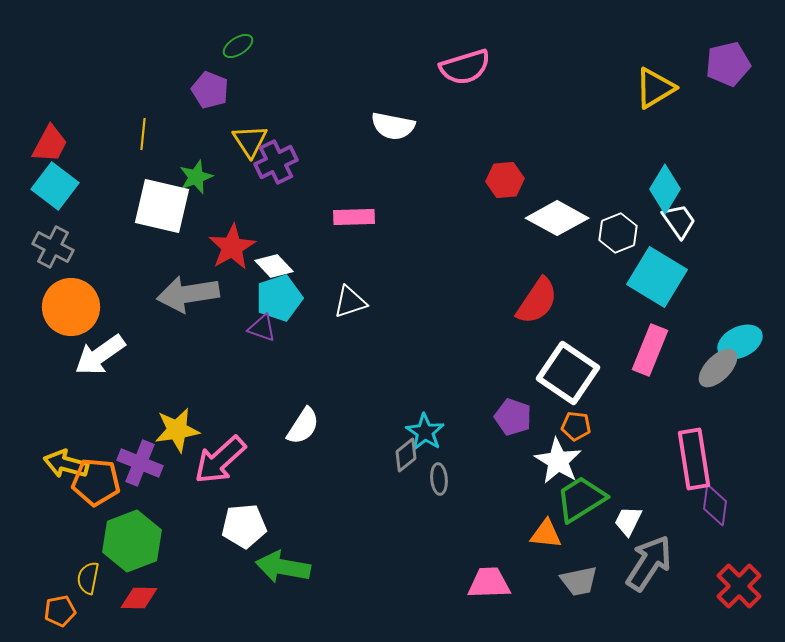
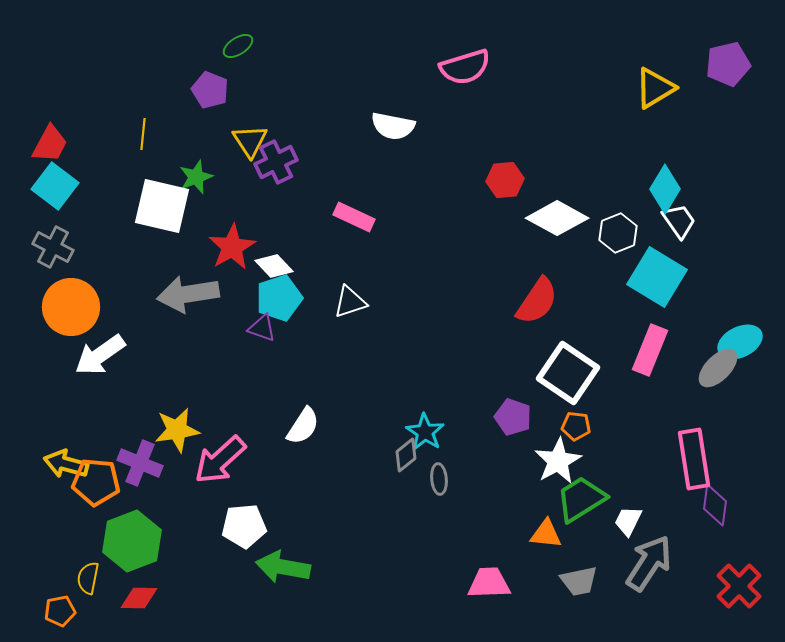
pink rectangle at (354, 217): rotated 27 degrees clockwise
white star at (558, 461): rotated 12 degrees clockwise
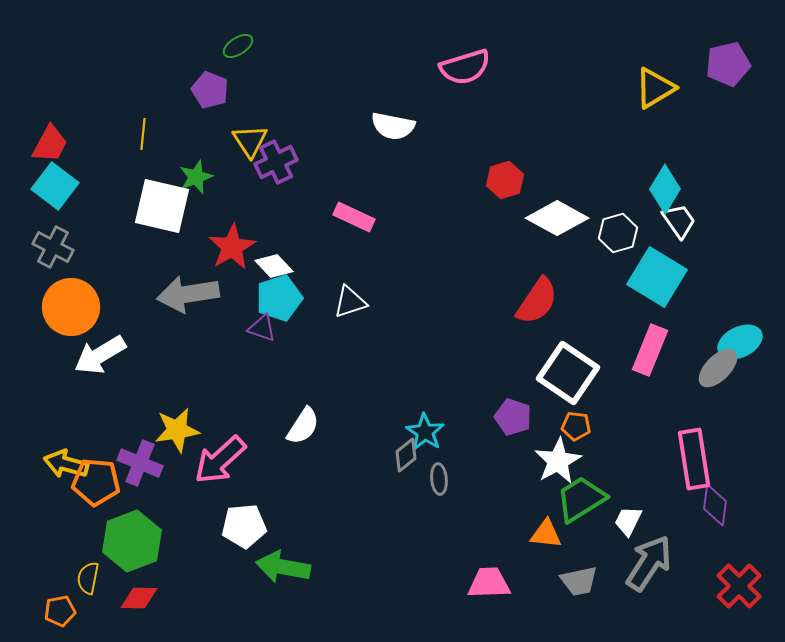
red hexagon at (505, 180): rotated 12 degrees counterclockwise
white hexagon at (618, 233): rotated 6 degrees clockwise
white arrow at (100, 355): rotated 4 degrees clockwise
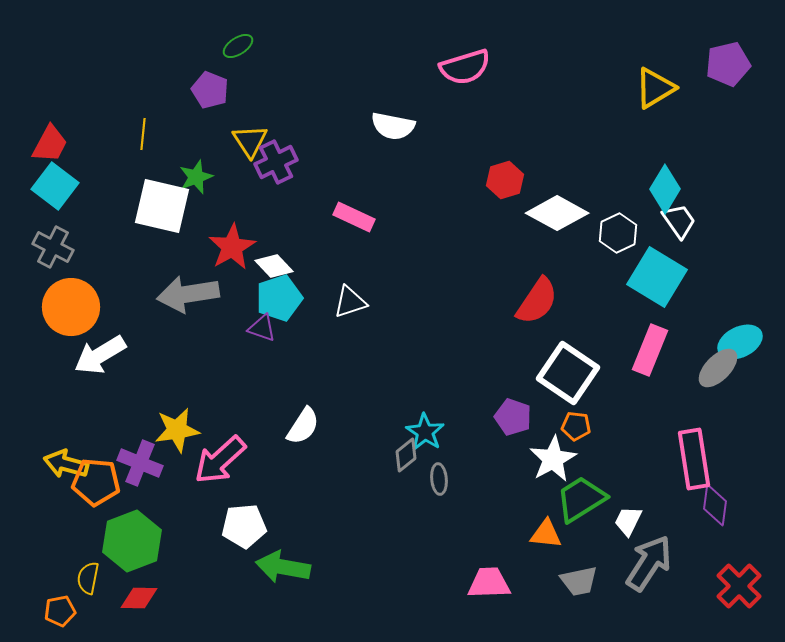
white diamond at (557, 218): moved 5 px up
white hexagon at (618, 233): rotated 9 degrees counterclockwise
white star at (558, 461): moved 5 px left, 2 px up
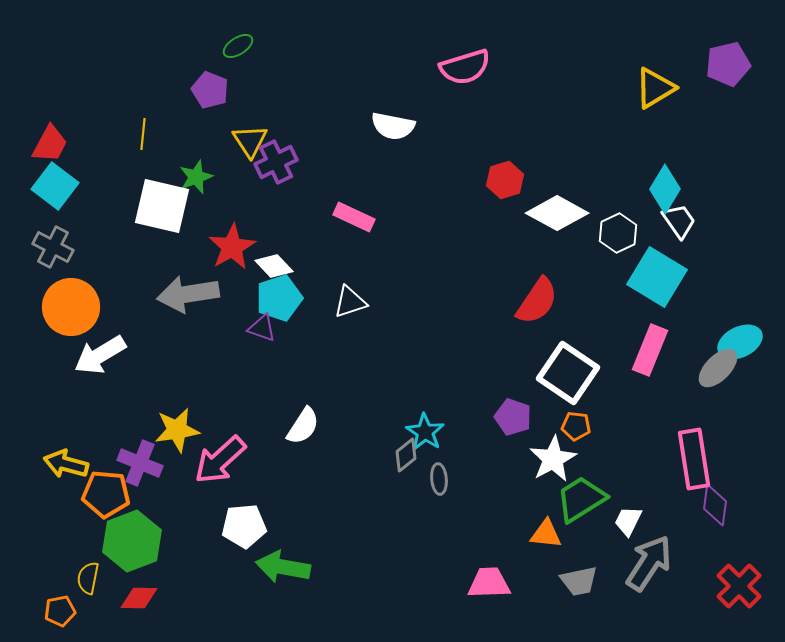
orange pentagon at (96, 482): moved 10 px right, 12 px down
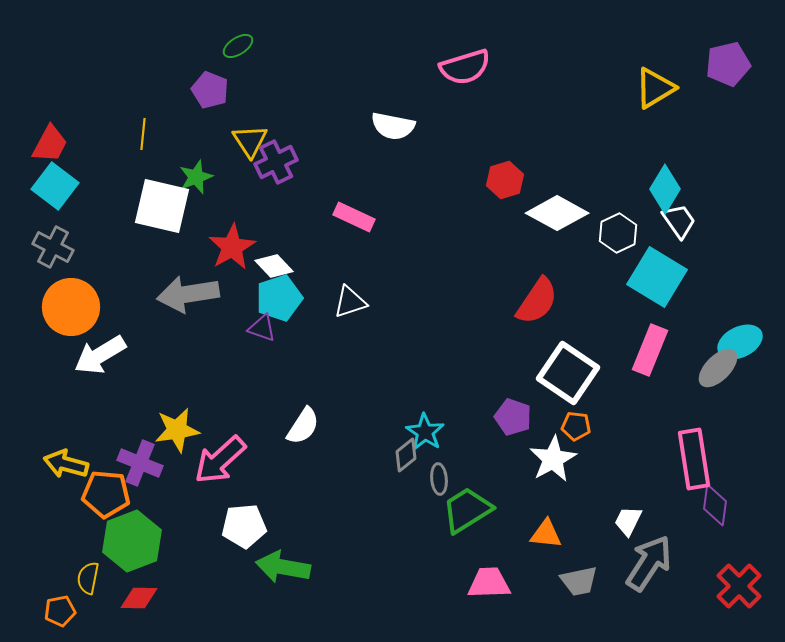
green trapezoid at (581, 499): moved 114 px left, 11 px down
